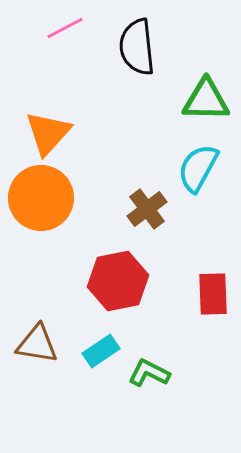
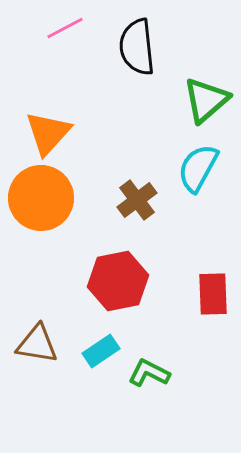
green triangle: rotated 42 degrees counterclockwise
brown cross: moved 10 px left, 9 px up
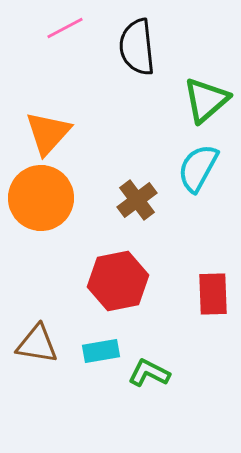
cyan rectangle: rotated 24 degrees clockwise
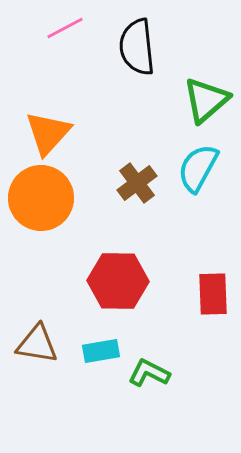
brown cross: moved 17 px up
red hexagon: rotated 12 degrees clockwise
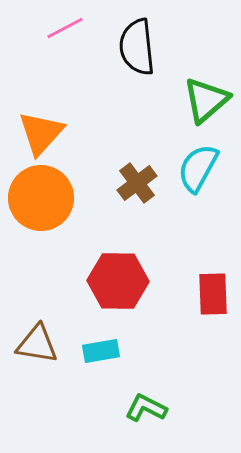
orange triangle: moved 7 px left
green L-shape: moved 3 px left, 35 px down
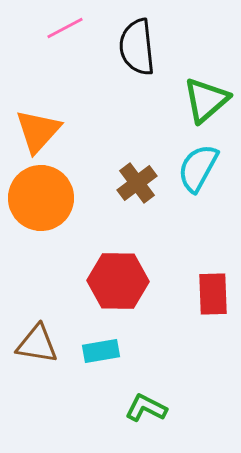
orange triangle: moved 3 px left, 2 px up
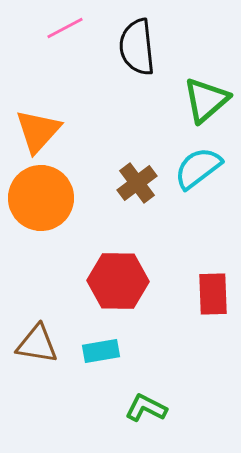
cyan semicircle: rotated 24 degrees clockwise
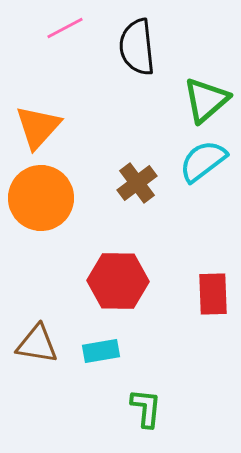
orange triangle: moved 4 px up
cyan semicircle: moved 5 px right, 7 px up
green L-shape: rotated 69 degrees clockwise
